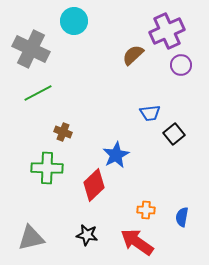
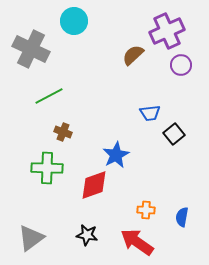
green line: moved 11 px right, 3 px down
red diamond: rotated 24 degrees clockwise
gray triangle: rotated 24 degrees counterclockwise
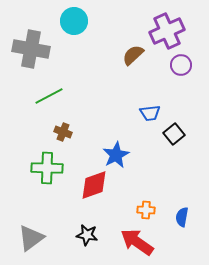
gray cross: rotated 15 degrees counterclockwise
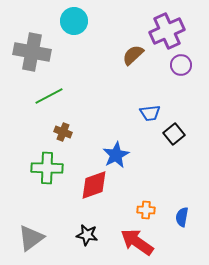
gray cross: moved 1 px right, 3 px down
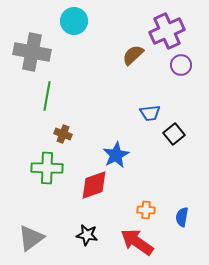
green line: moved 2 px left; rotated 52 degrees counterclockwise
brown cross: moved 2 px down
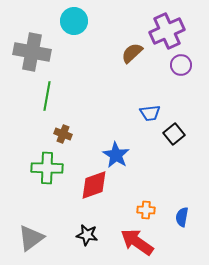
brown semicircle: moved 1 px left, 2 px up
blue star: rotated 12 degrees counterclockwise
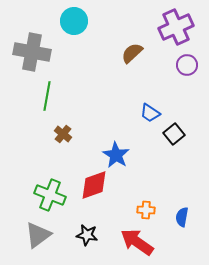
purple cross: moved 9 px right, 4 px up
purple circle: moved 6 px right
blue trapezoid: rotated 40 degrees clockwise
brown cross: rotated 18 degrees clockwise
green cross: moved 3 px right, 27 px down; rotated 20 degrees clockwise
gray triangle: moved 7 px right, 3 px up
